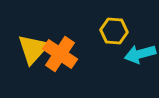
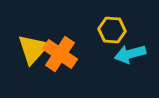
yellow hexagon: moved 2 px left, 1 px up
cyan arrow: moved 10 px left
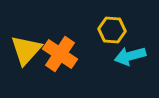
yellow triangle: moved 7 px left, 1 px down
cyan arrow: moved 2 px down
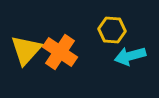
orange cross: moved 2 px up
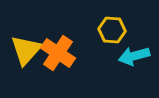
orange cross: moved 2 px left, 1 px down
cyan arrow: moved 4 px right
